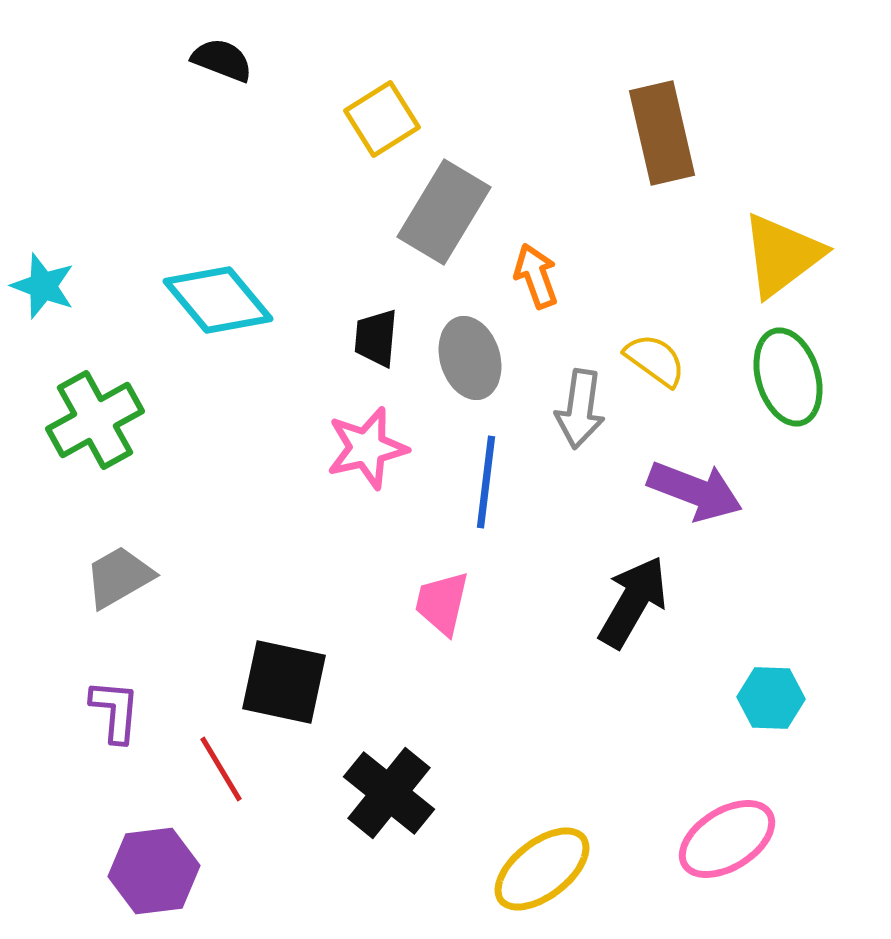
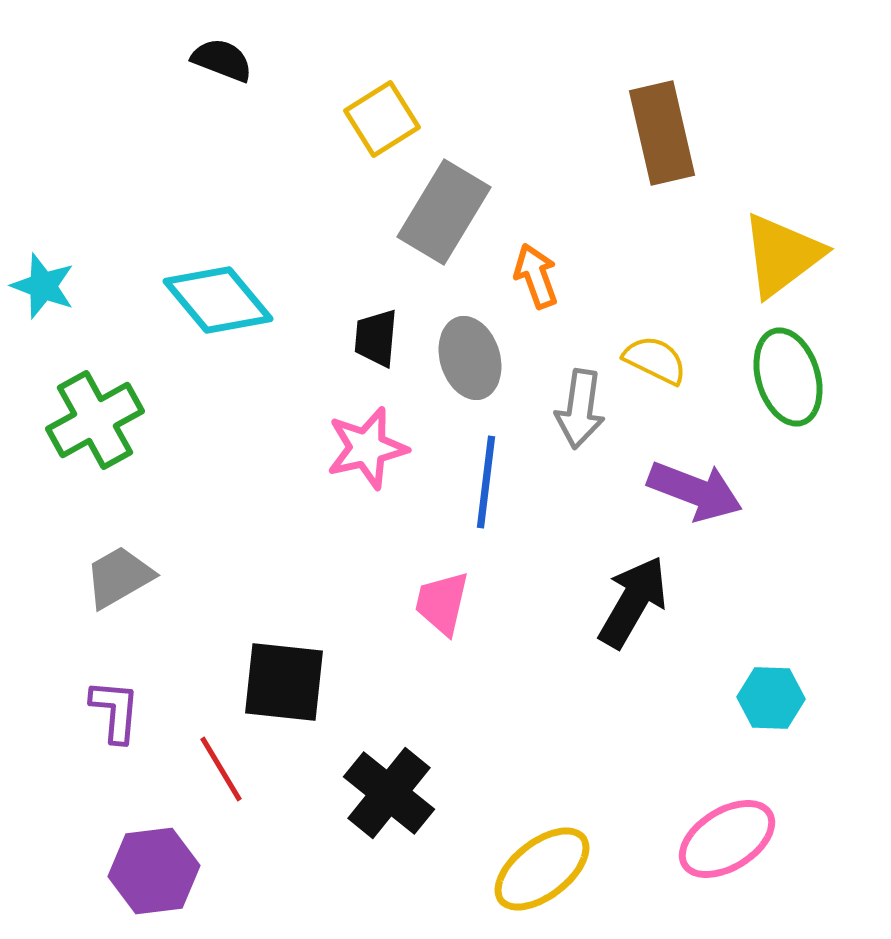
yellow semicircle: rotated 10 degrees counterclockwise
black square: rotated 6 degrees counterclockwise
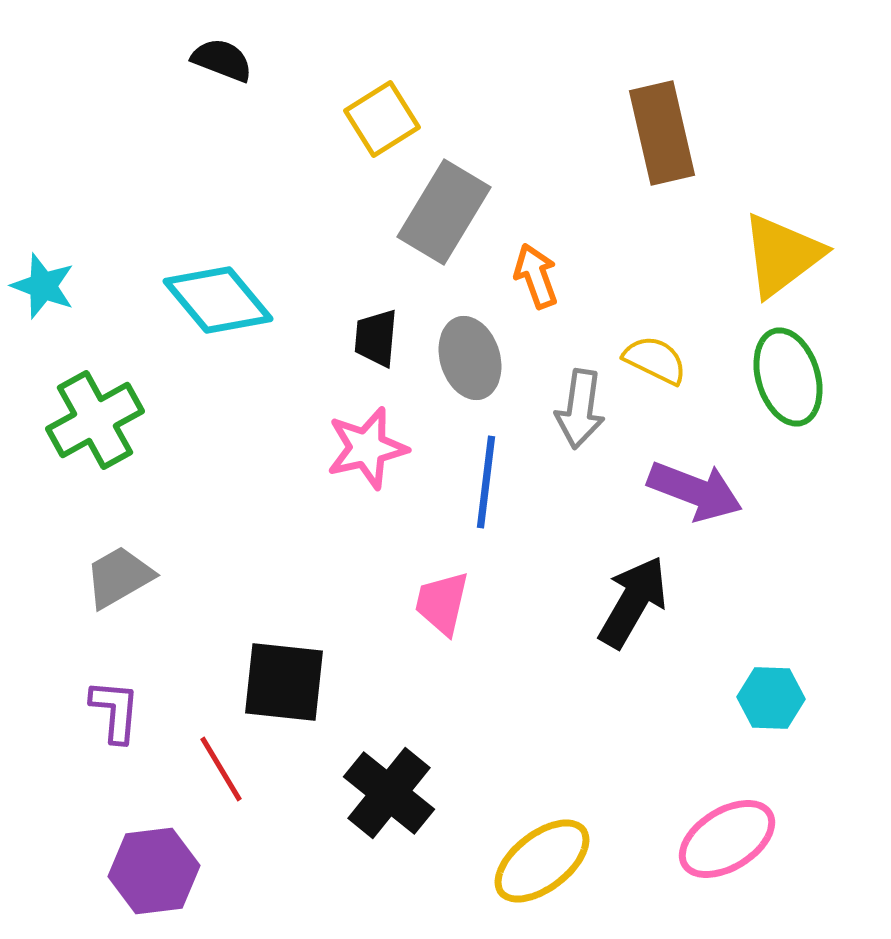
yellow ellipse: moved 8 px up
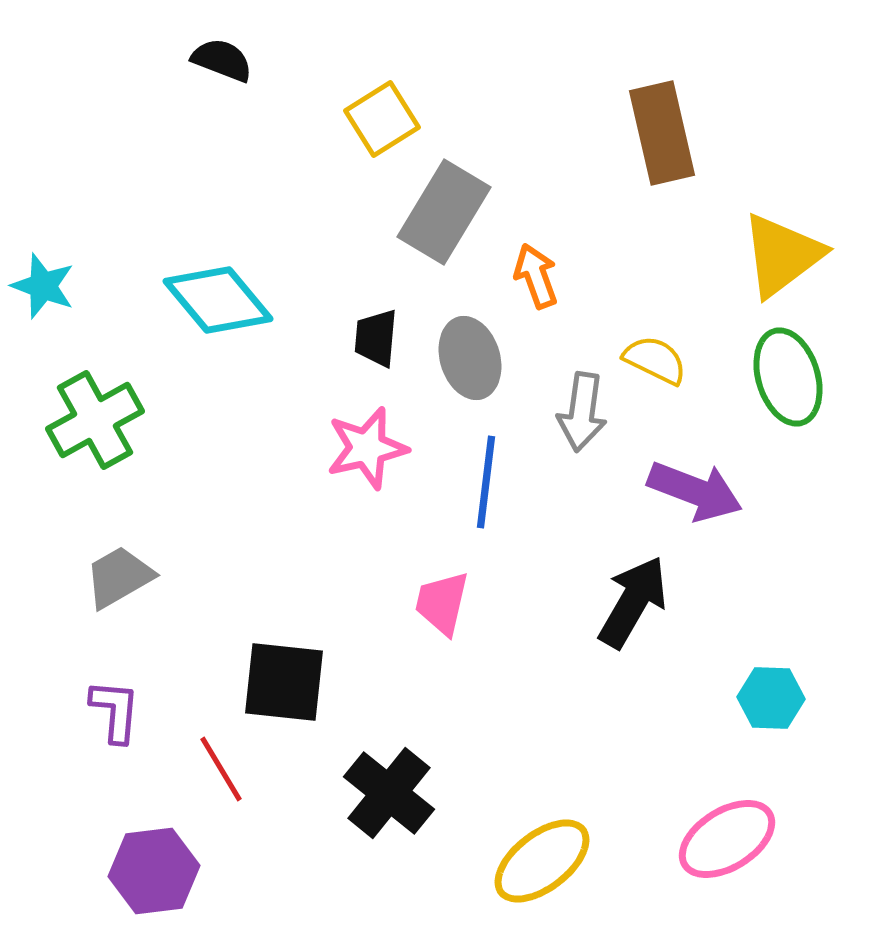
gray arrow: moved 2 px right, 3 px down
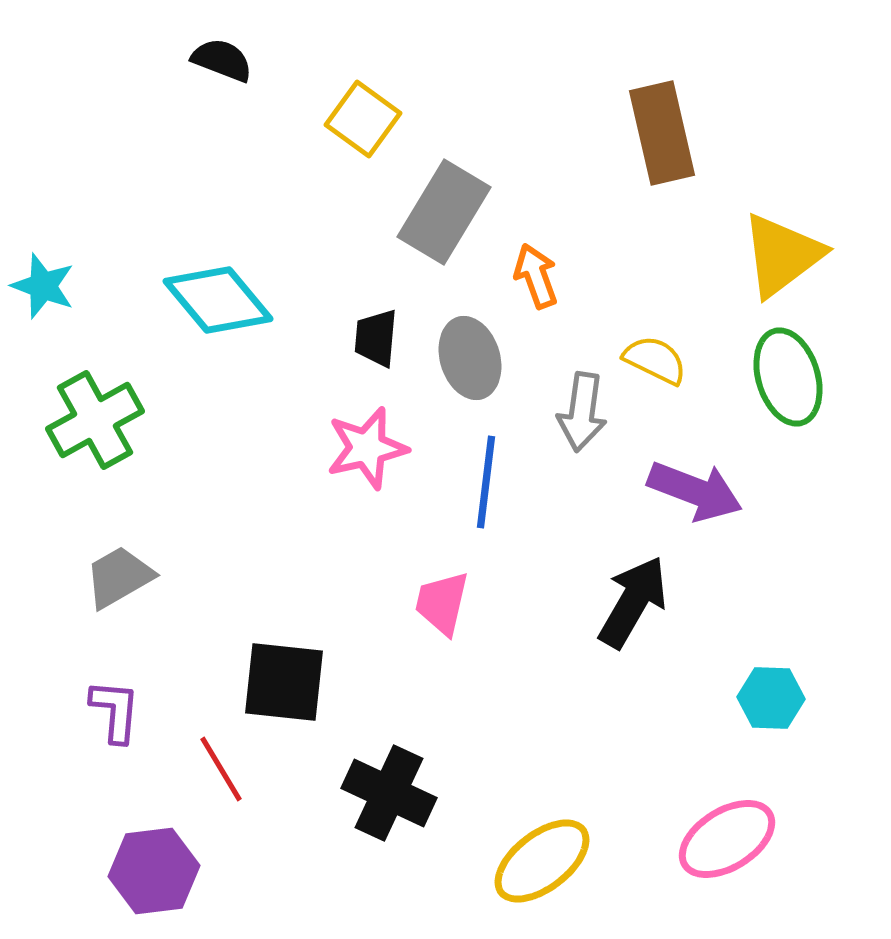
yellow square: moved 19 px left; rotated 22 degrees counterclockwise
black cross: rotated 14 degrees counterclockwise
